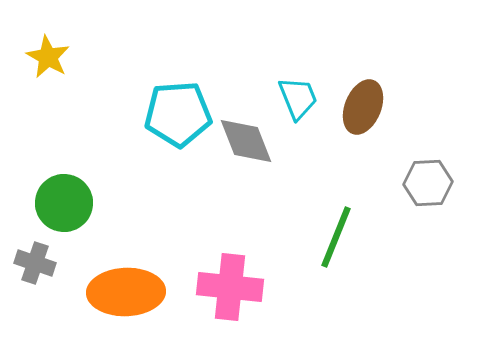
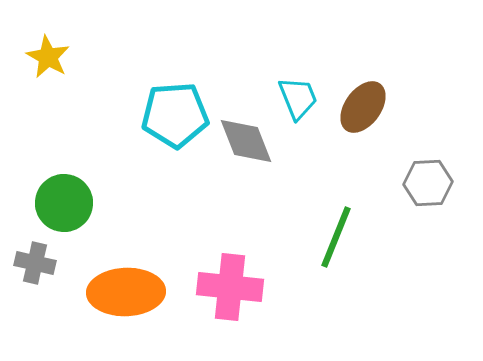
brown ellipse: rotated 14 degrees clockwise
cyan pentagon: moved 3 px left, 1 px down
gray cross: rotated 6 degrees counterclockwise
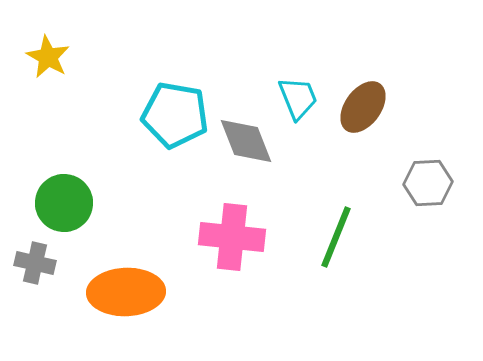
cyan pentagon: rotated 14 degrees clockwise
pink cross: moved 2 px right, 50 px up
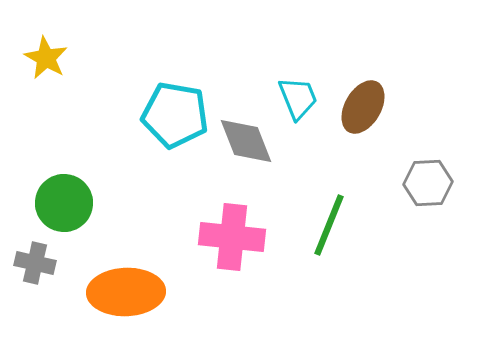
yellow star: moved 2 px left, 1 px down
brown ellipse: rotated 6 degrees counterclockwise
green line: moved 7 px left, 12 px up
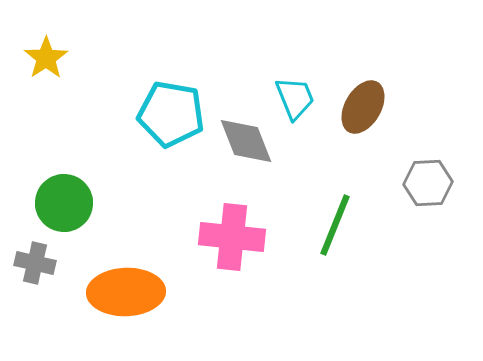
yellow star: rotated 9 degrees clockwise
cyan trapezoid: moved 3 px left
cyan pentagon: moved 4 px left, 1 px up
green line: moved 6 px right
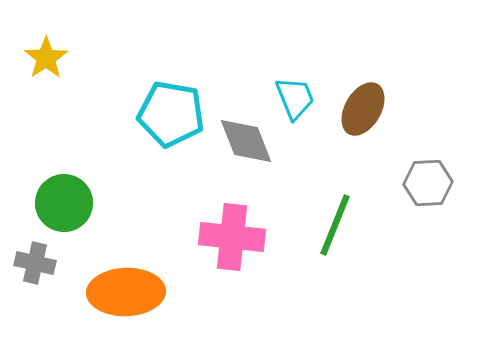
brown ellipse: moved 2 px down
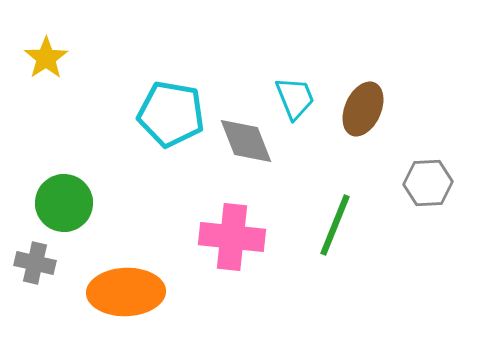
brown ellipse: rotated 6 degrees counterclockwise
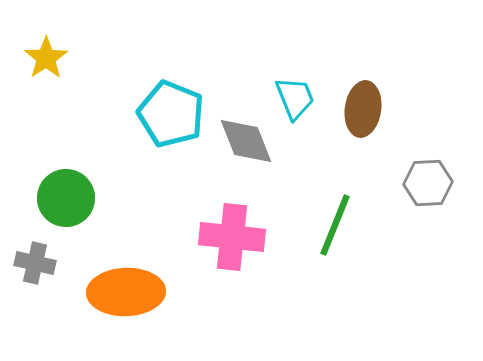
brown ellipse: rotated 16 degrees counterclockwise
cyan pentagon: rotated 12 degrees clockwise
green circle: moved 2 px right, 5 px up
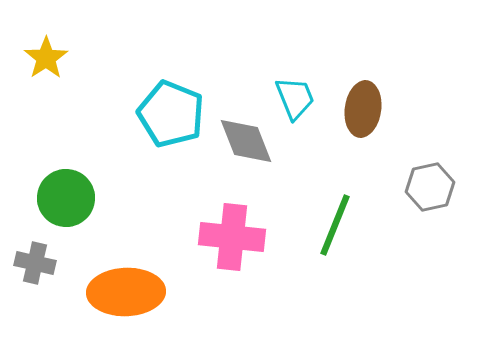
gray hexagon: moved 2 px right, 4 px down; rotated 9 degrees counterclockwise
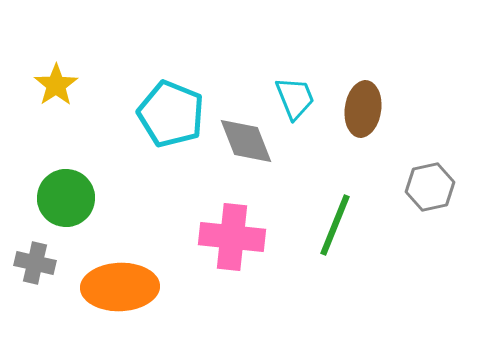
yellow star: moved 10 px right, 27 px down
orange ellipse: moved 6 px left, 5 px up
